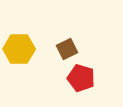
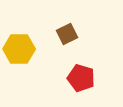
brown square: moved 15 px up
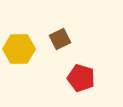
brown square: moved 7 px left, 5 px down
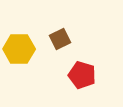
red pentagon: moved 1 px right, 3 px up
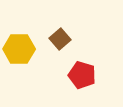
brown square: rotated 15 degrees counterclockwise
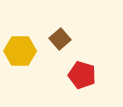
yellow hexagon: moved 1 px right, 2 px down
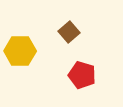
brown square: moved 9 px right, 7 px up
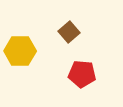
red pentagon: moved 1 px up; rotated 12 degrees counterclockwise
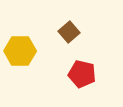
red pentagon: rotated 8 degrees clockwise
